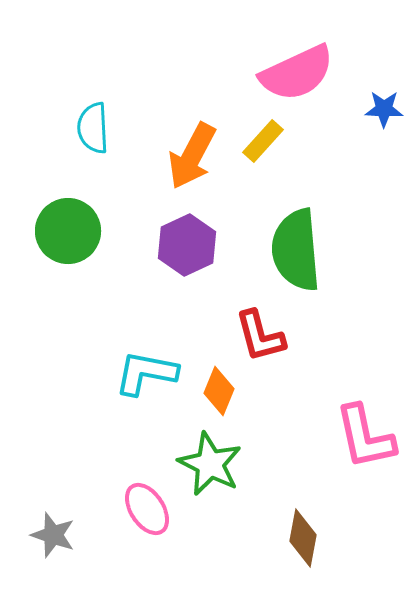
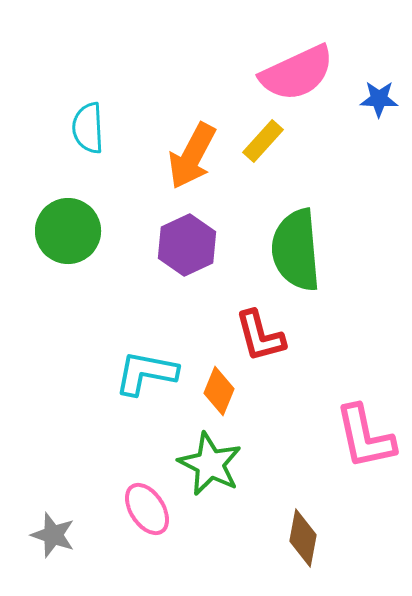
blue star: moved 5 px left, 10 px up
cyan semicircle: moved 5 px left
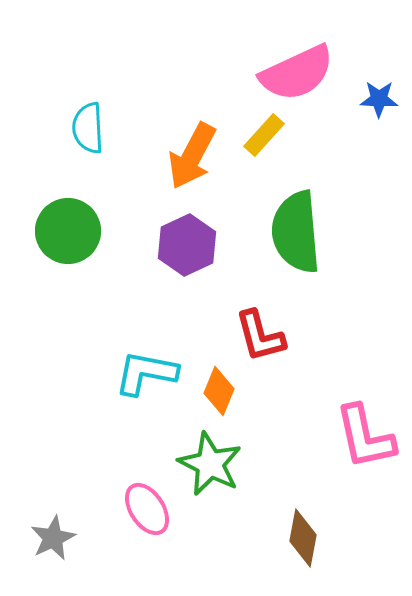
yellow rectangle: moved 1 px right, 6 px up
green semicircle: moved 18 px up
gray star: moved 3 px down; rotated 27 degrees clockwise
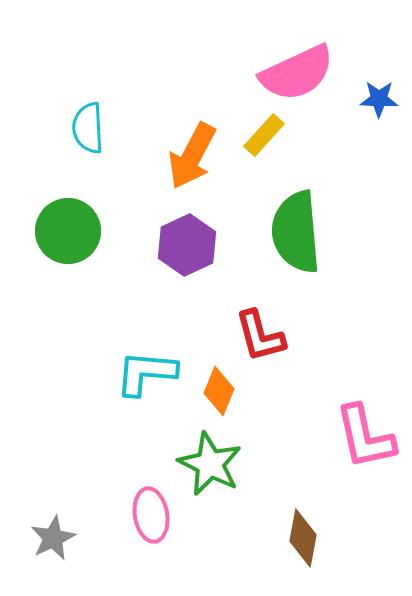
cyan L-shape: rotated 6 degrees counterclockwise
pink ellipse: moved 4 px right, 6 px down; rotated 24 degrees clockwise
